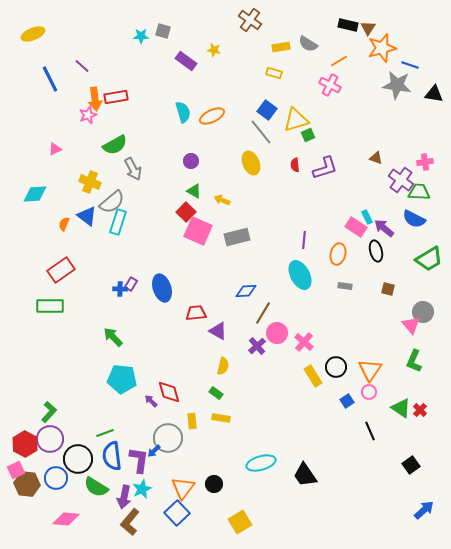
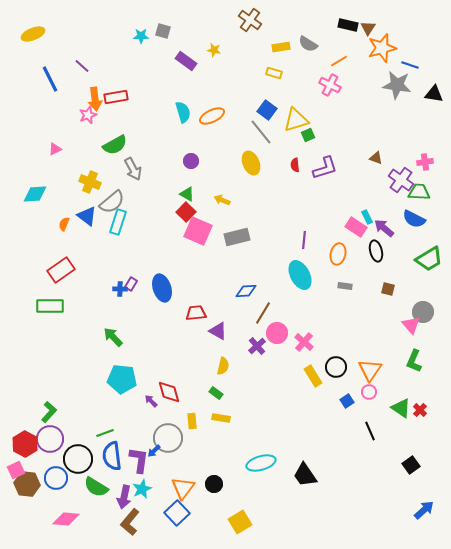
green triangle at (194, 191): moved 7 px left, 3 px down
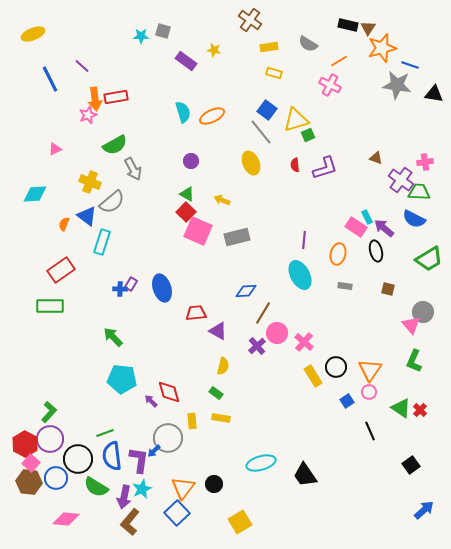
yellow rectangle at (281, 47): moved 12 px left
cyan rectangle at (118, 222): moved 16 px left, 20 px down
pink square at (16, 470): moved 15 px right, 7 px up; rotated 24 degrees counterclockwise
brown hexagon at (27, 484): moved 2 px right, 2 px up
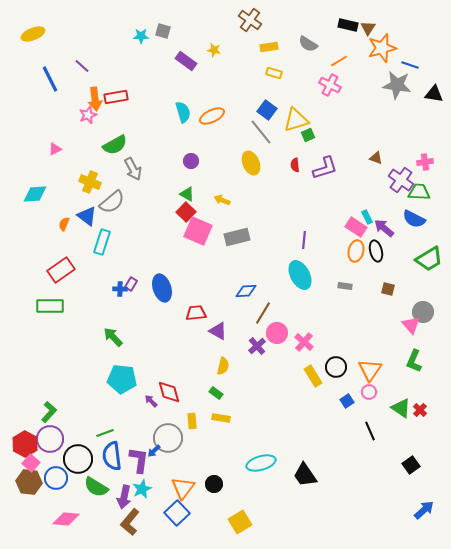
orange ellipse at (338, 254): moved 18 px right, 3 px up
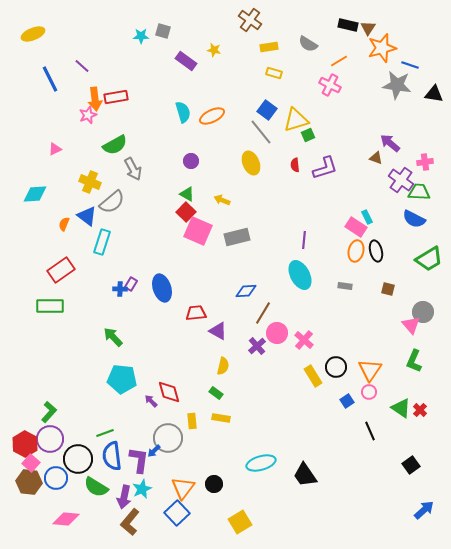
purple arrow at (384, 228): moved 6 px right, 85 px up
pink cross at (304, 342): moved 2 px up
